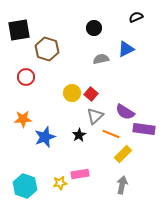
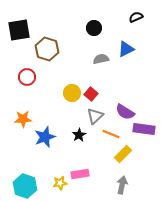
red circle: moved 1 px right
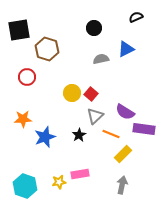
yellow star: moved 1 px left, 1 px up
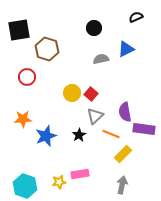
purple semicircle: rotated 48 degrees clockwise
blue star: moved 1 px right, 1 px up
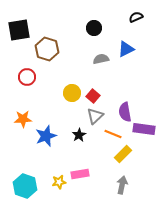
red square: moved 2 px right, 2 px down
orange line: moved 2 px right
